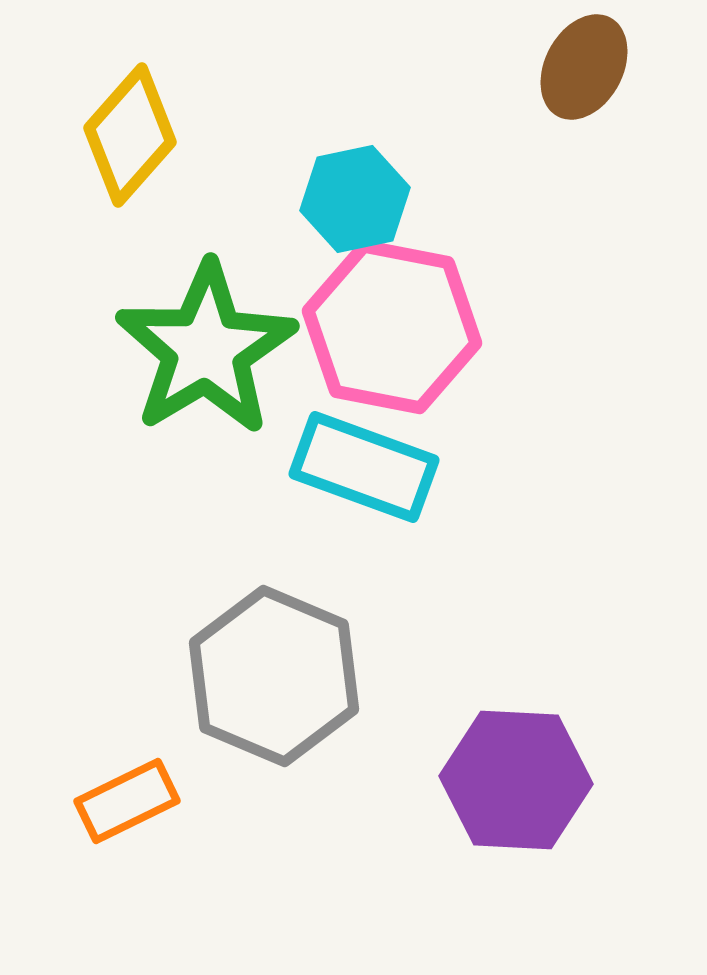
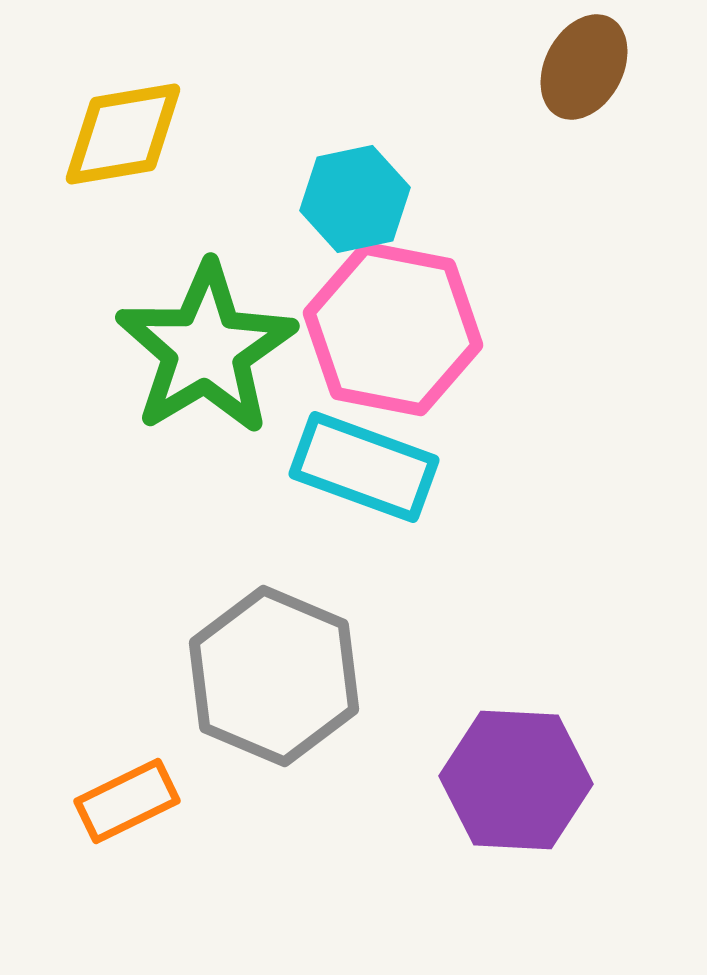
yellow diamond: moved 7 px left, 1 px up; rotated 39 degrees clockwise
pink hexagon: moved 1 px right, 2 px down
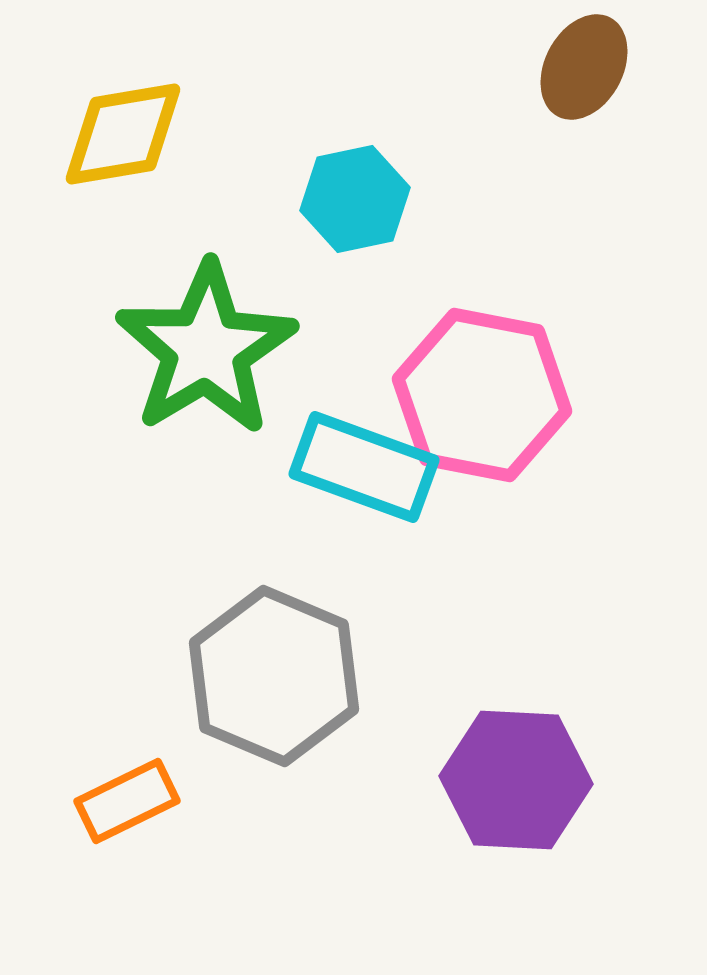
pink hexagon: moved 89 px right, 66 px down
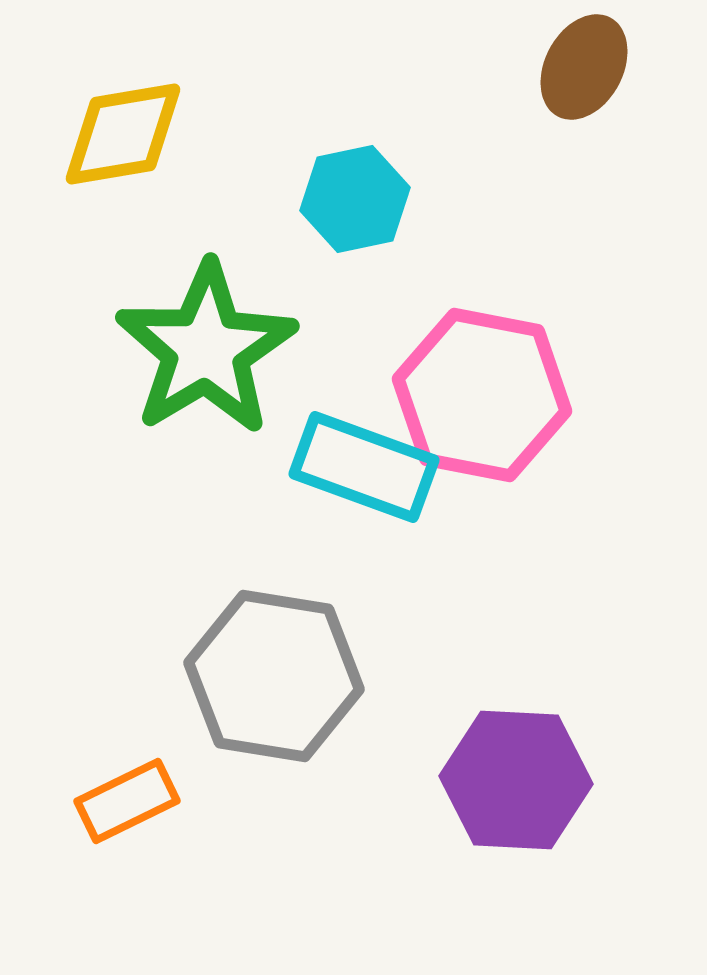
gray hexagon: rotated 14 degrees counterclockwise
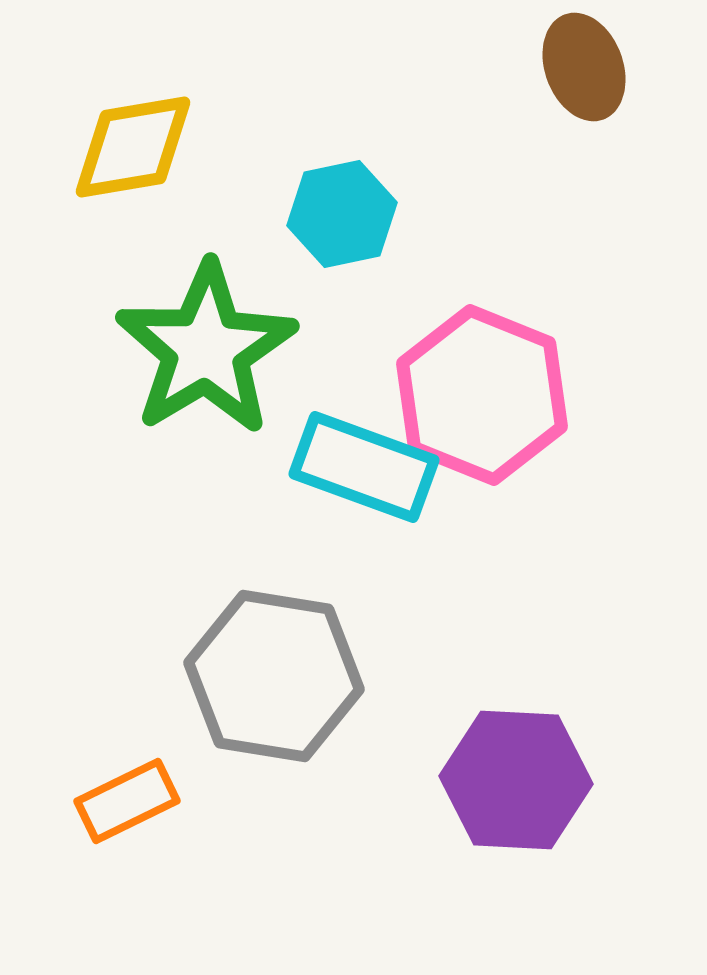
brown ellipse: rotated 48 degrees counterclockwise
yellow diamond: moved 10 px right, 13 px down
cyan hexagon: moved 13 px left, 15 px down
pink hexagon: rotated 11 degrees clockwise
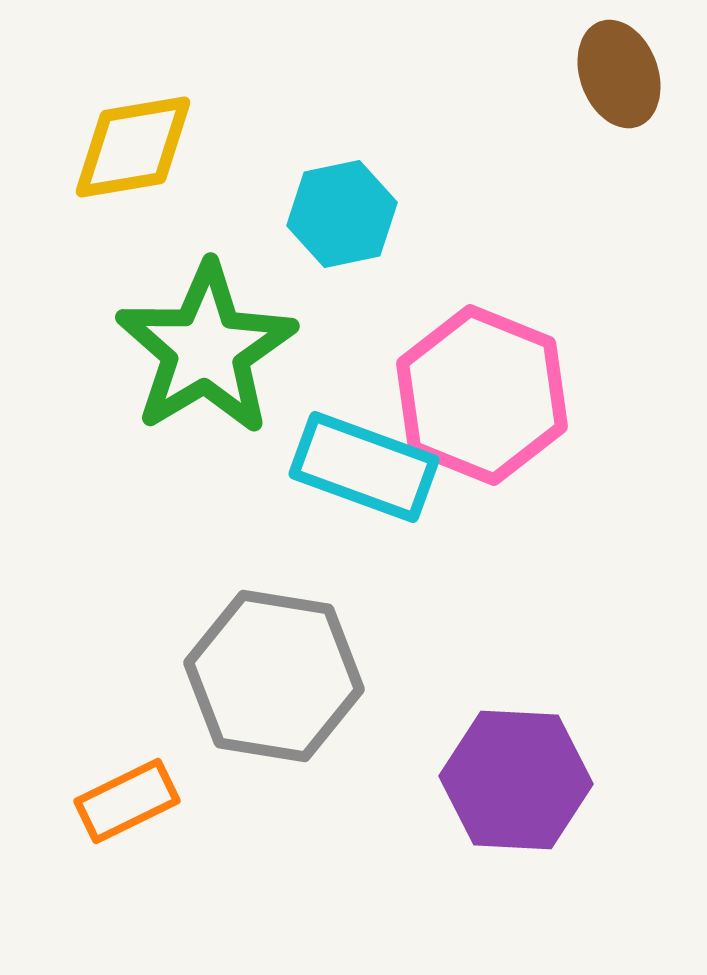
brown ellipse: moved 35 px right, 7 px down
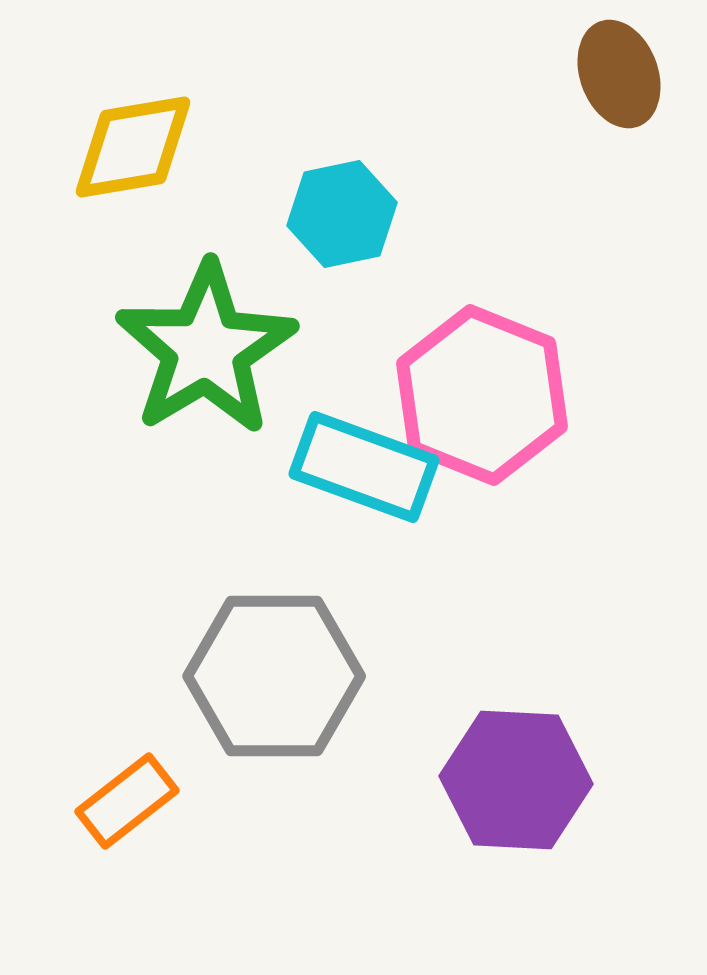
gray hexagon: rotated 9 degrees counterclockwise
orange rectangle: rotated 12 degrees counterclockwise
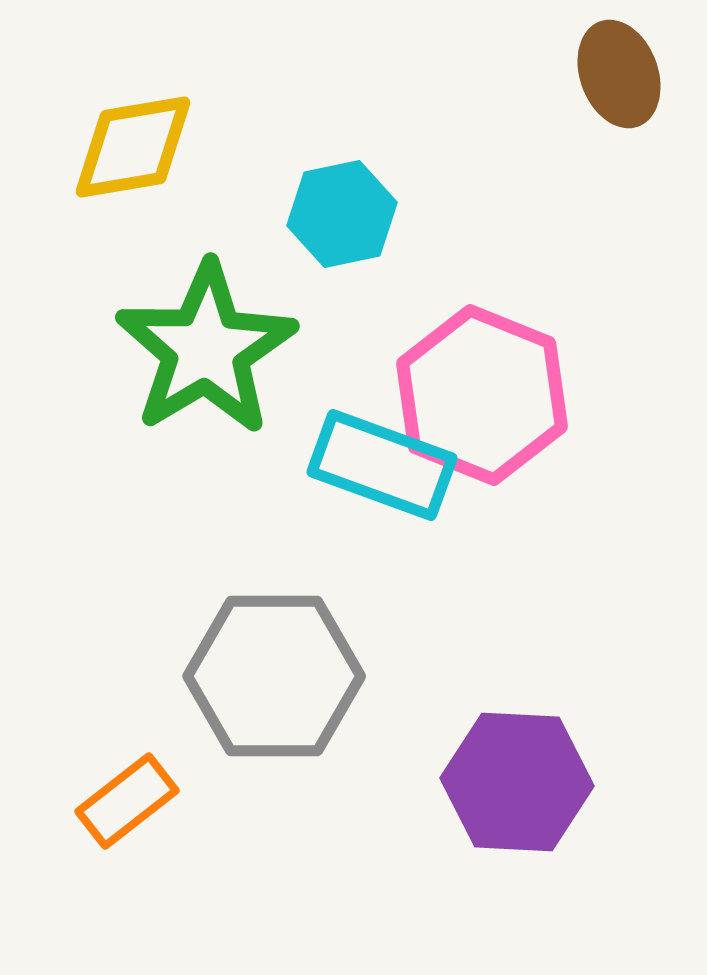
cyan rectangle: moved 18 px right, 2 px up
purple hexagon: moved 1 px right, 2 px down
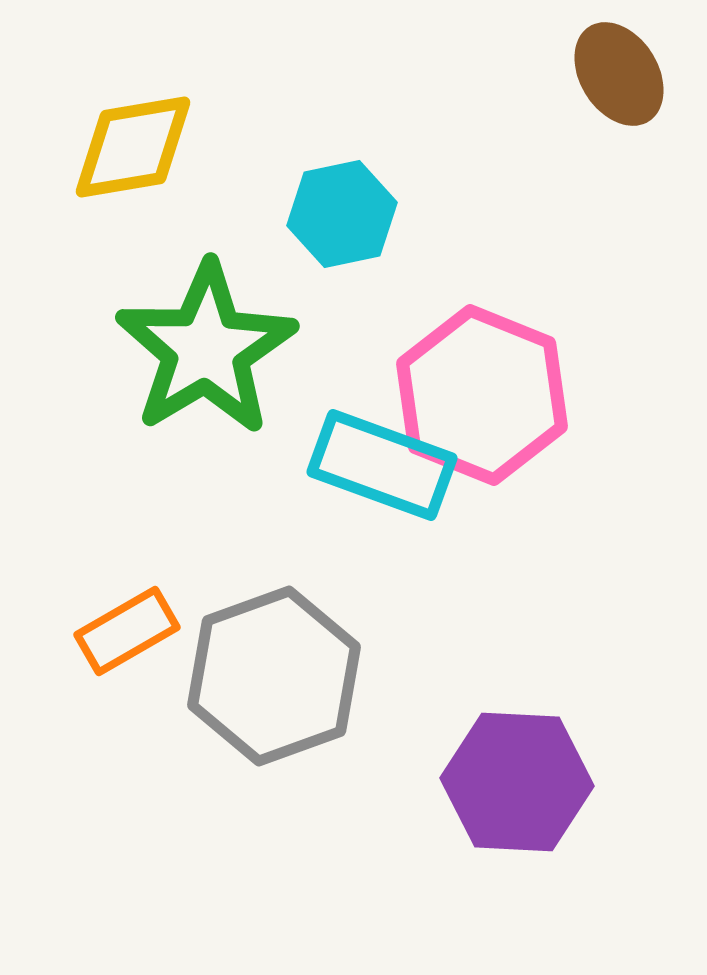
brown ellipse: rotated 12 degrees counterclockwise
gray hexagon: rotated 20 degrees counterclockwise
orange rectangle: moved 170 px up; rotated 8 degrees clockwise
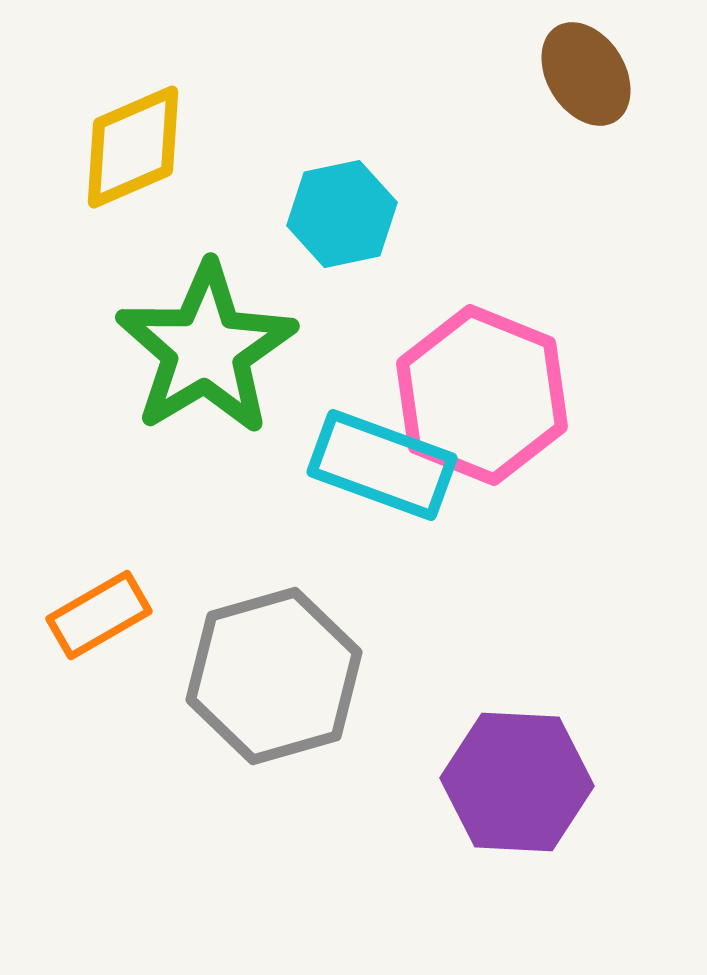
brown ellipse: moved 33 px left
yellow diamond: rotated 14 degrees counterclockwise
orange rectangle: moved 28 px left, 16 px up
gray hexagon: rotated 4 degrees clockwise
